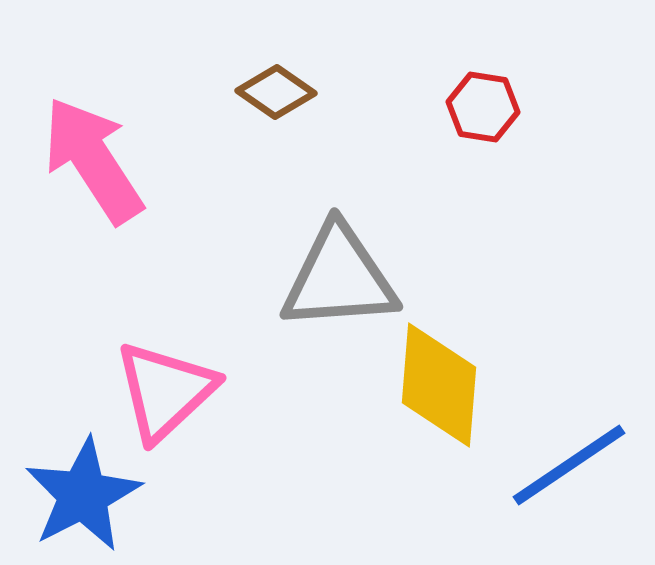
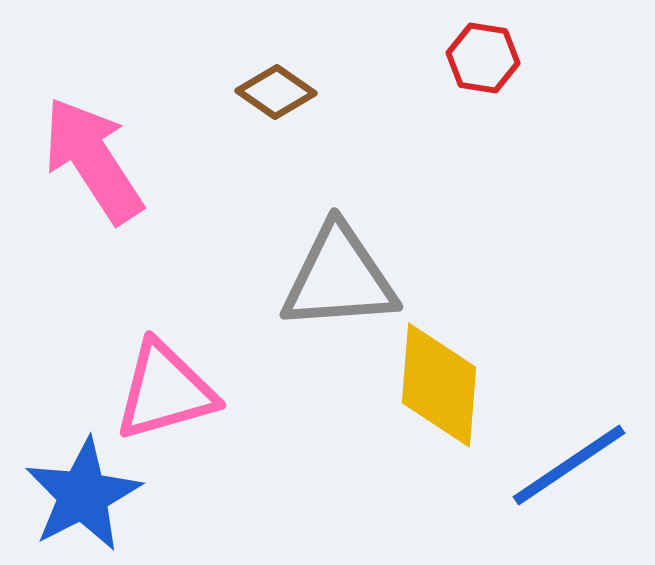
red hexagon: moved 49 px up
pink triangle: rotated 27 degrees clockwise
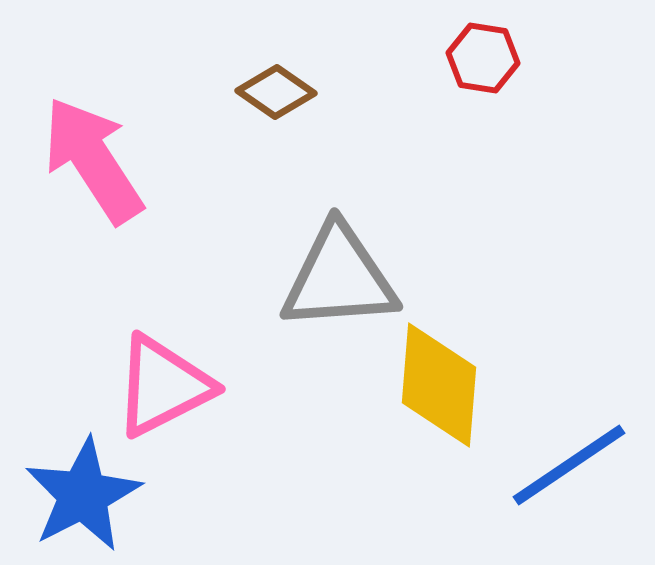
pink triangle: moved 2 px left, 5 px up; rotated 11 degrees counterclockwise
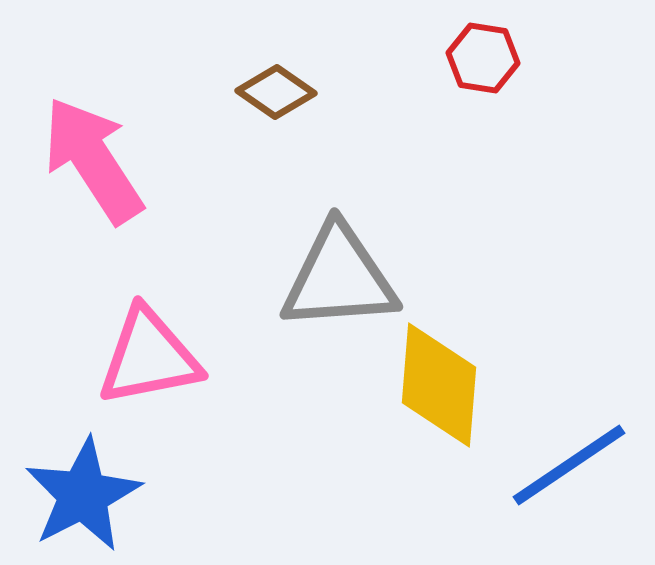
pink triangle: moved 14 px left, 29 px up; rotated 16 degrees clockwise
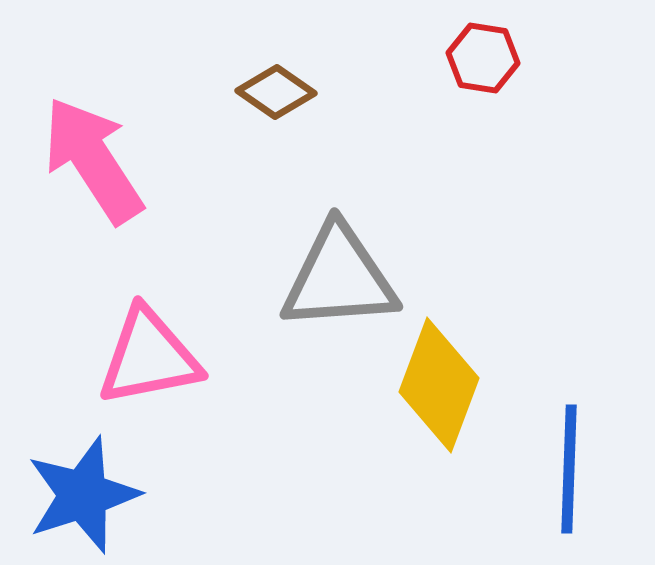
yellow diamond: rotated 16 degrees clockwise
blue line: moved 4 px down; rotated 54 degrees counterclockwise
blue star: rotated 9 degrees clockwise
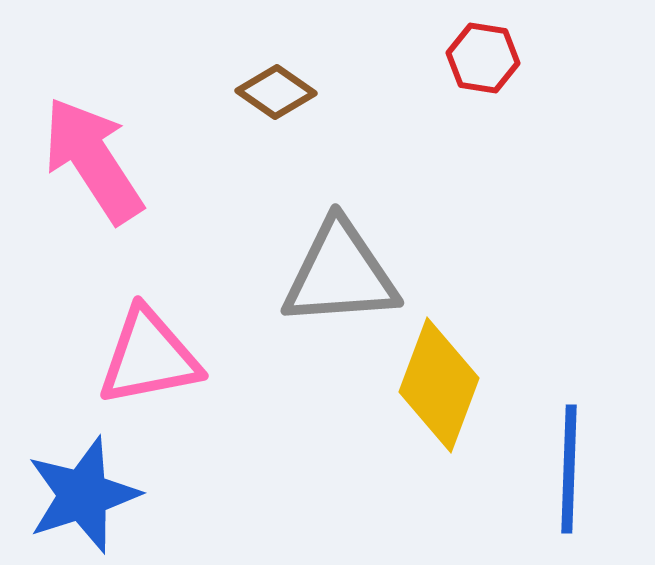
gray triangle: moved 1 px right, 4 px up
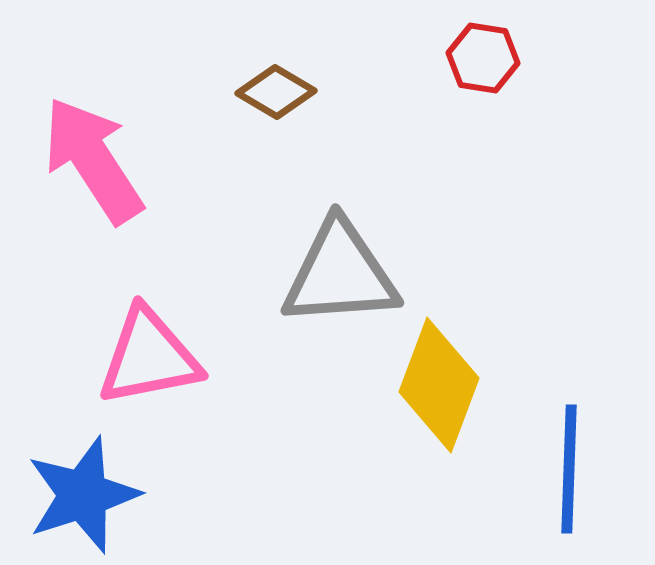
brown diamond: rotated 4 degrees counterclockwise
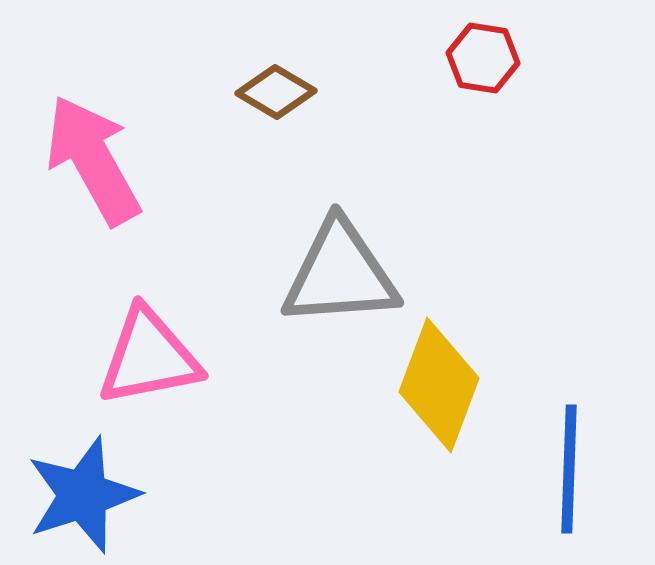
pink arrow: rotated 4 degrees clockwise
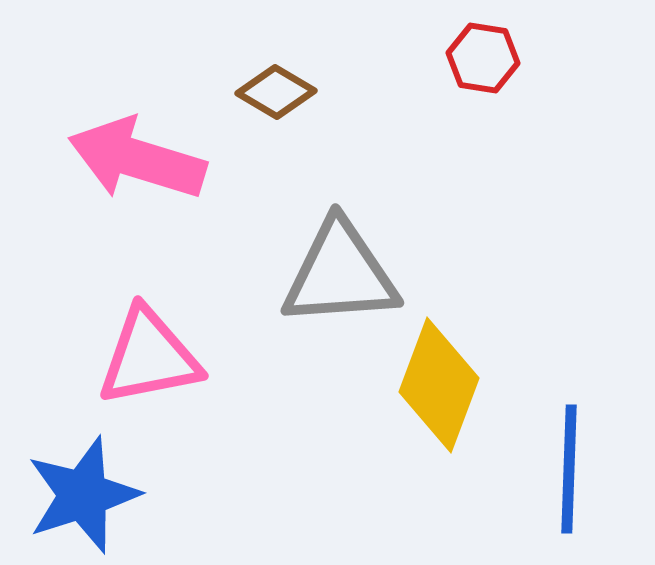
pink arrow: moved 44 px right, 1 px up; rotated 44 degrees counterclockwise
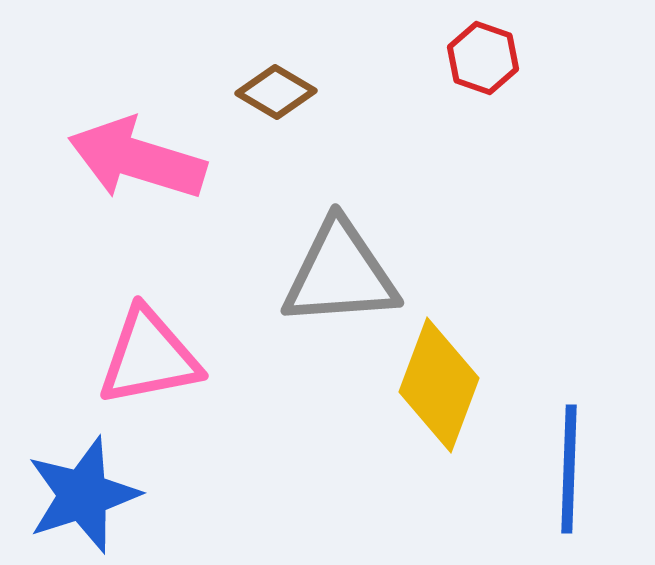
red hexagon: rotated 10 degrees clockwise
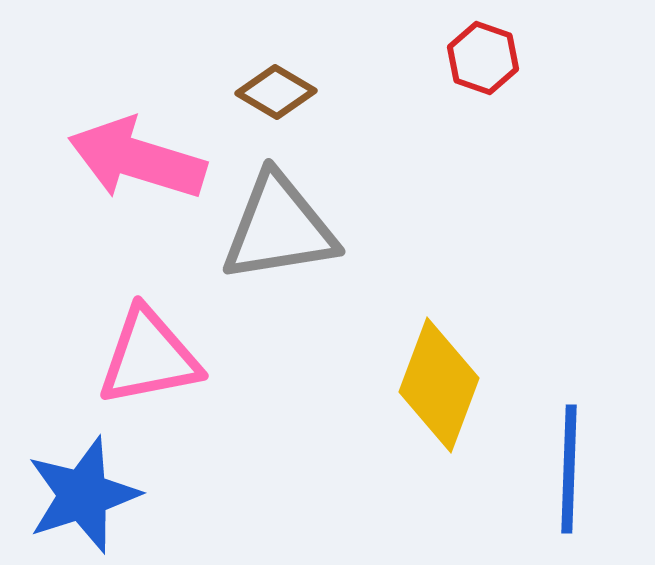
gray triangle: moved 61 px left, 46 px up; rotated 5 degrees counterclockwise
